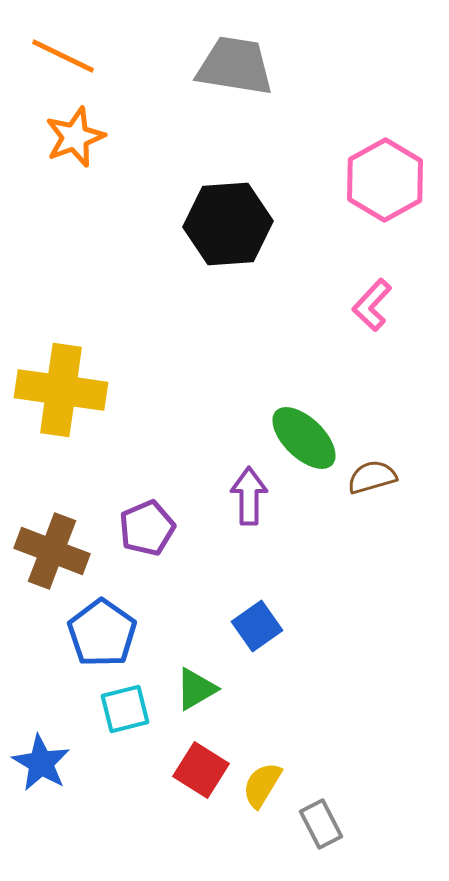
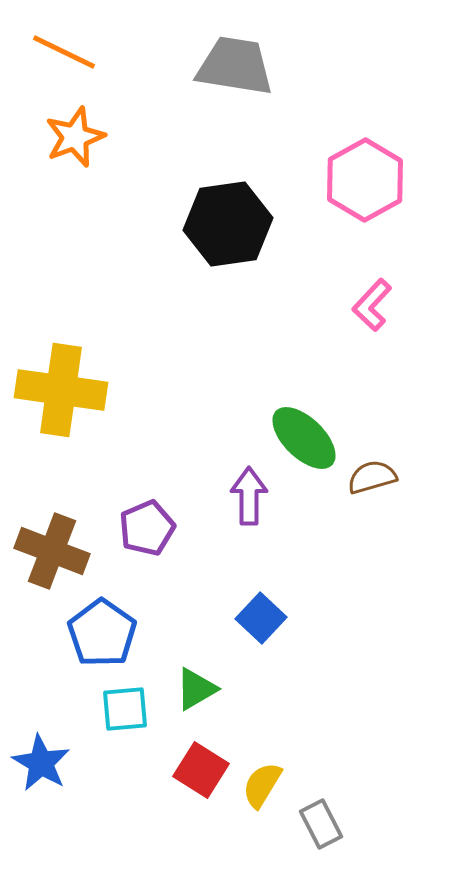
orange line: moved 1 px right, 4 px up
pink hexagon: moved 20 px left
black hexagon: rotated 4 degrees counterclockwise
blue square: moved 4 px right, 8 px up; rotated 12 degrees counterclockwise
cyan square: rotated 9 degrees clockwise
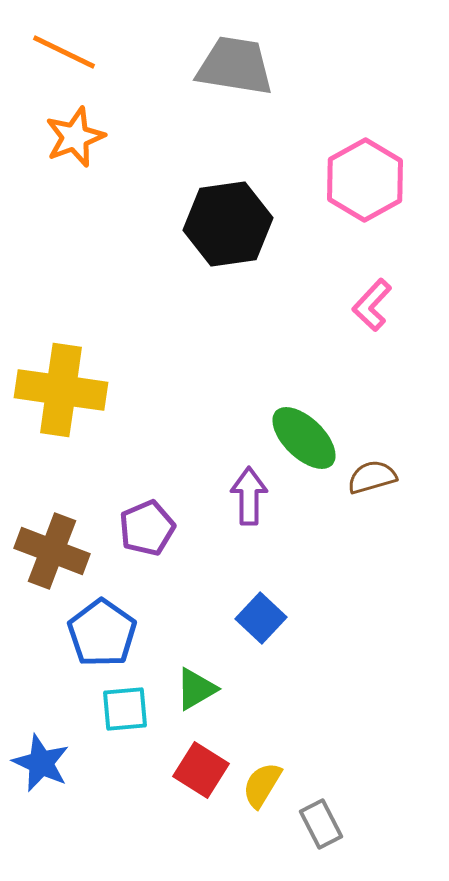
blue star: rotated 6 degrees counterclockwise
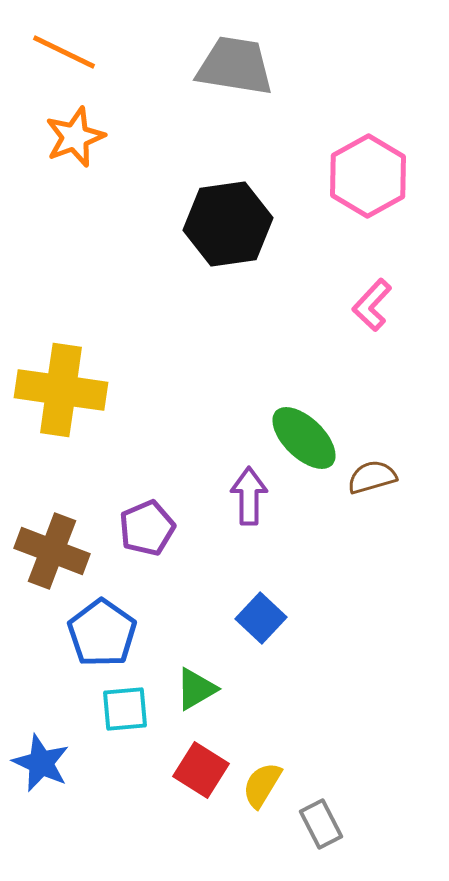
pink hexagon: moved 3 px right, 4 px up
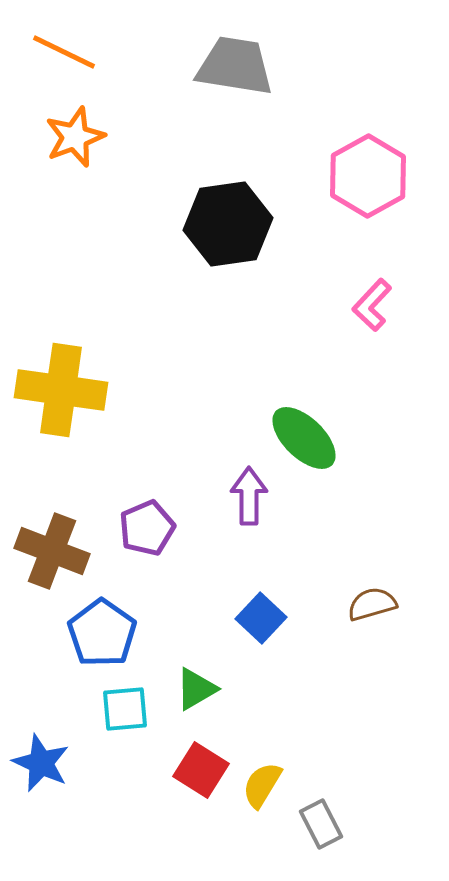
brown semicircle: moved 127 px down
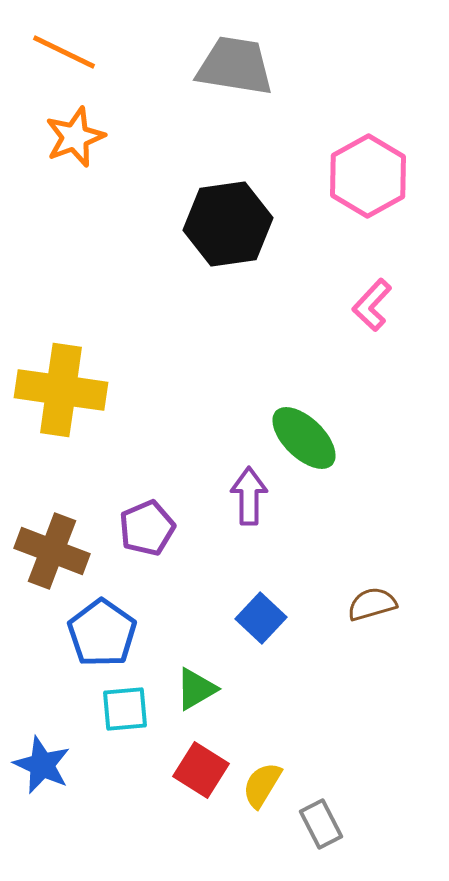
blue star: moved 1 px right, 2 px down
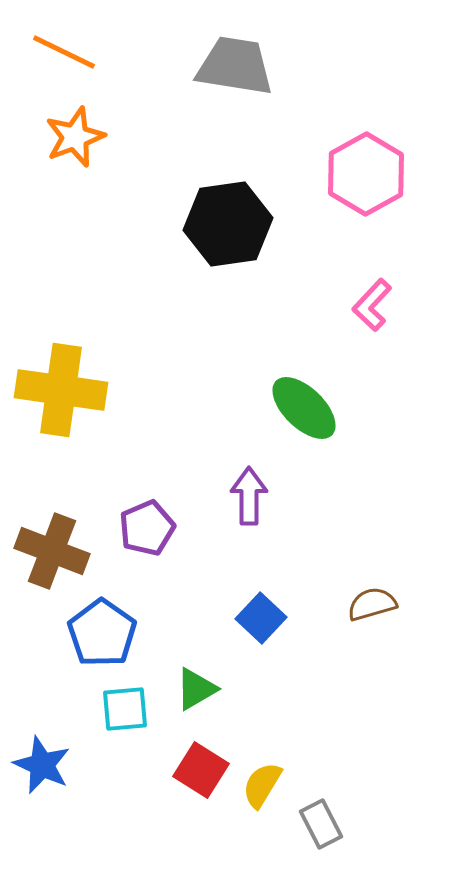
pink hexagon: moved 2 px left, 2 px up
green ellipse: moved 30 px up
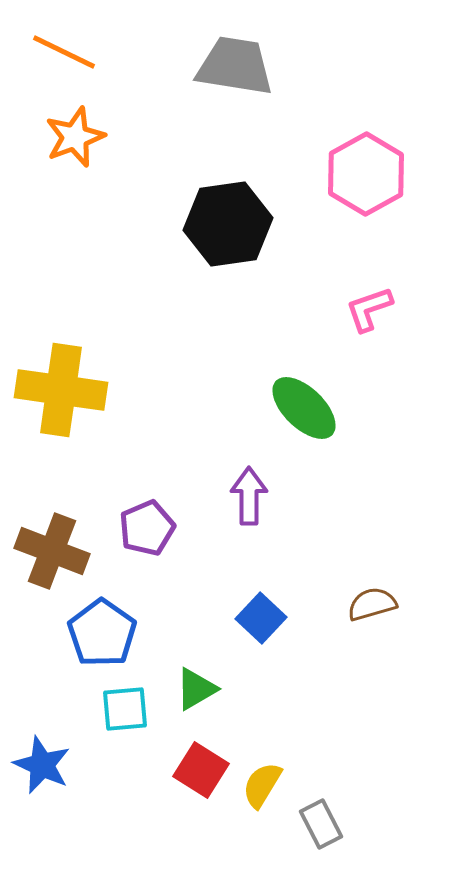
pink L-shape: moved 3 px left, 4 px down; rotated 28 degrees clockwise
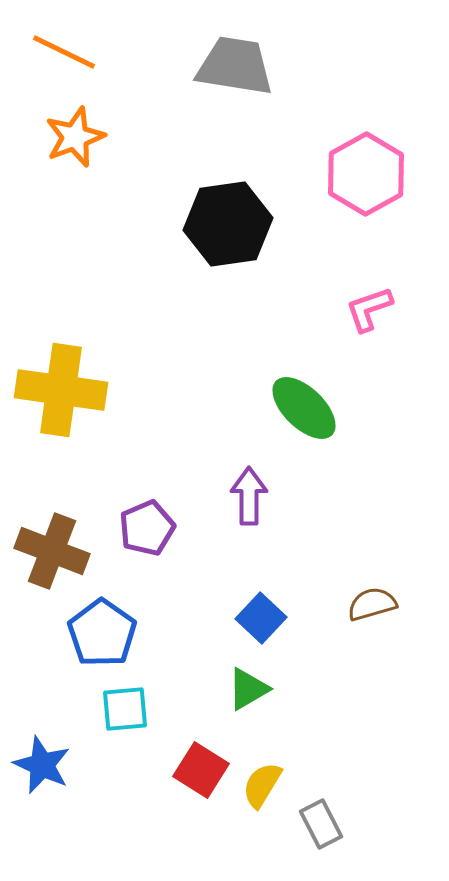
green triangle: moved 52 px right
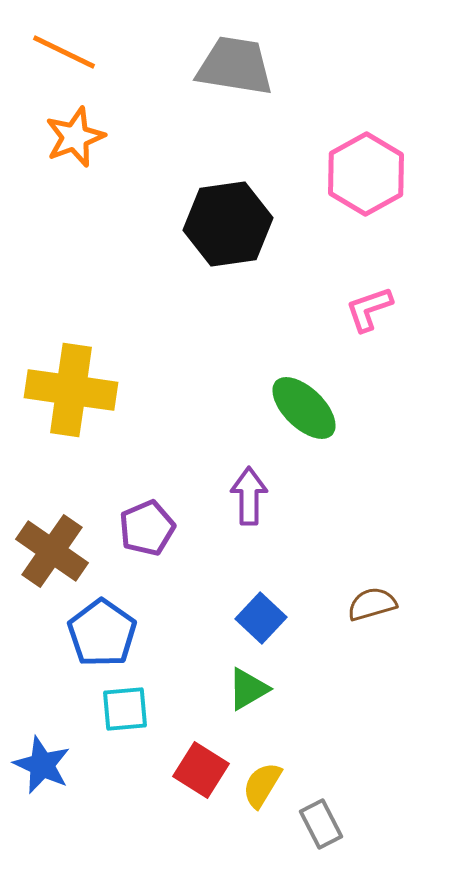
yellow cross: moved 10 px right
brown cross: rotated 14 degrees clockwise
